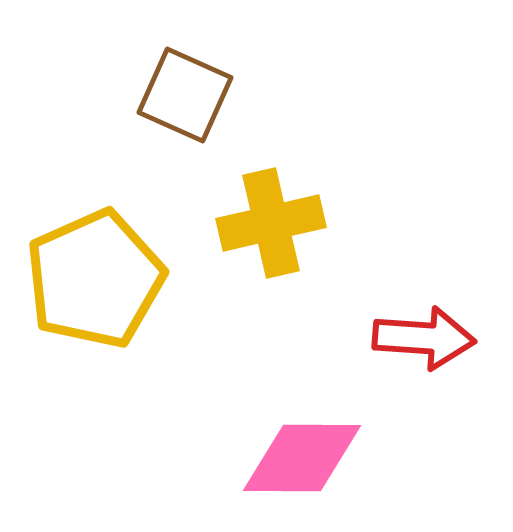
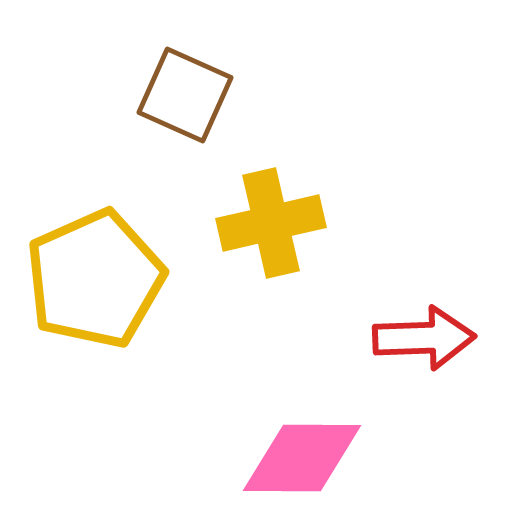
red arrow: rotated 6 degrees counterclockwise
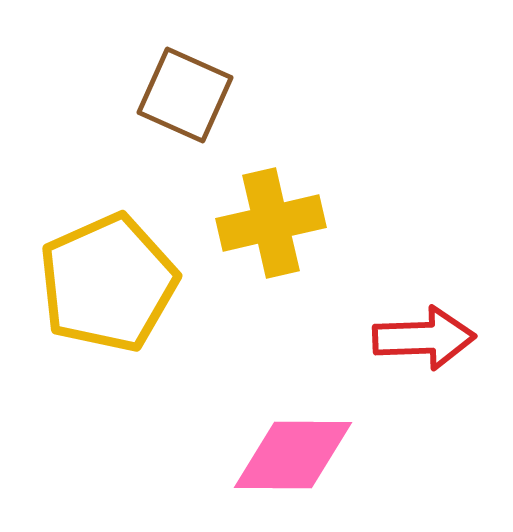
yellow pentagon: moved 13 px right, 4 px down
pink diamond: moved 9 px left, 3 px up
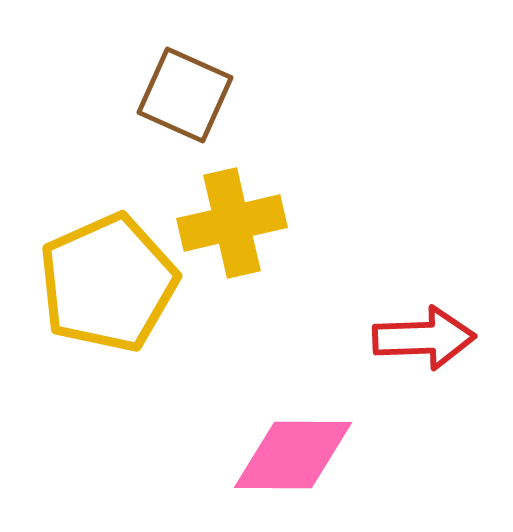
yellow cross: moved 39 px left
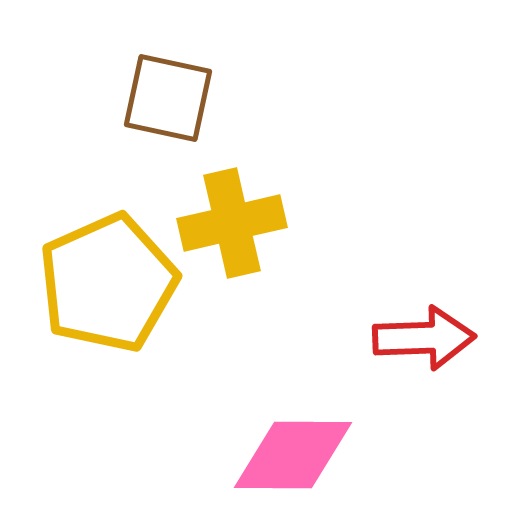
brown square: moved 17 px left, 3 px down; rotated 12 degrees counterclockwise
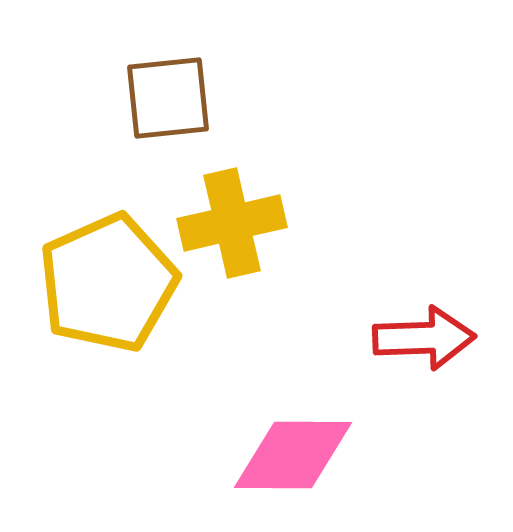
brown square: rotated 18 degrees counterclockwise
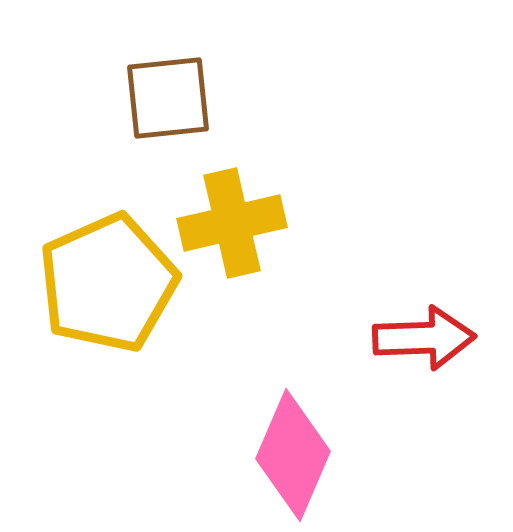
pink diamond: rotated 67 degrees counterclockwise
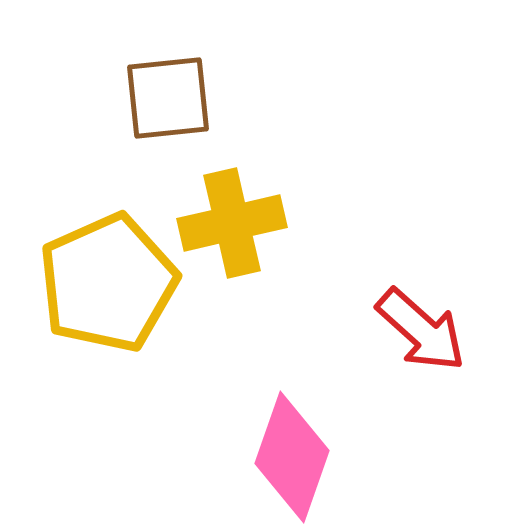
red arrow: moved 3 px left, 8 px up; rotated 44 degrees clockwise
pink diamond: moved 1 px left, 2 px down; rotated 4 degrees counterclockwise
